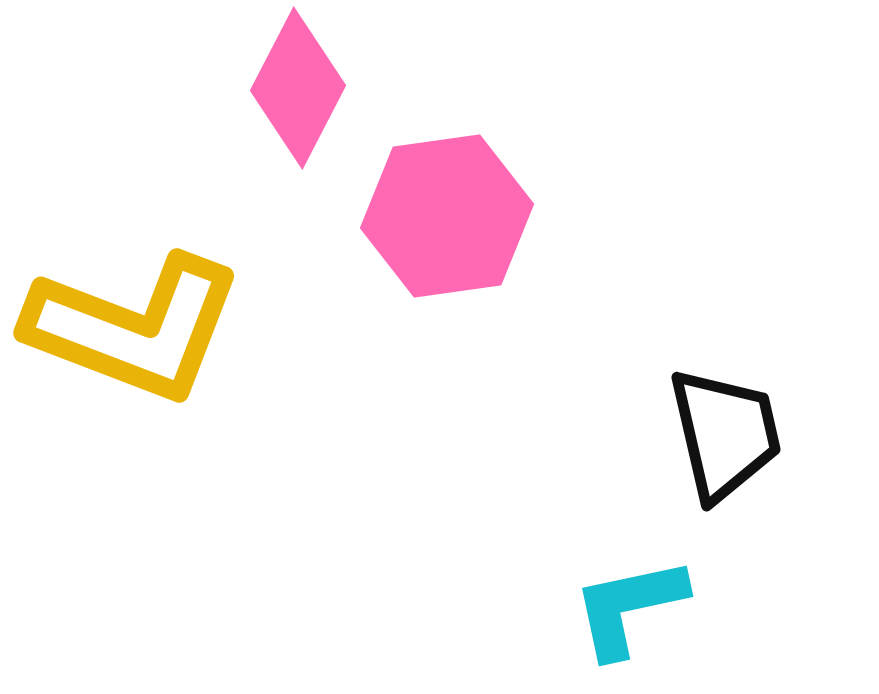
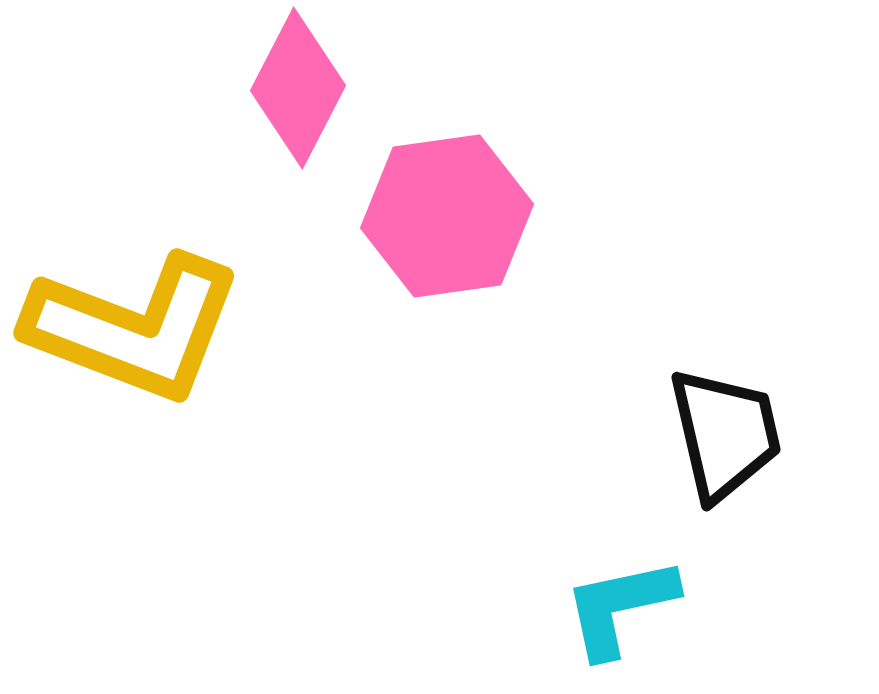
cyan L-shape: moved 9 px left
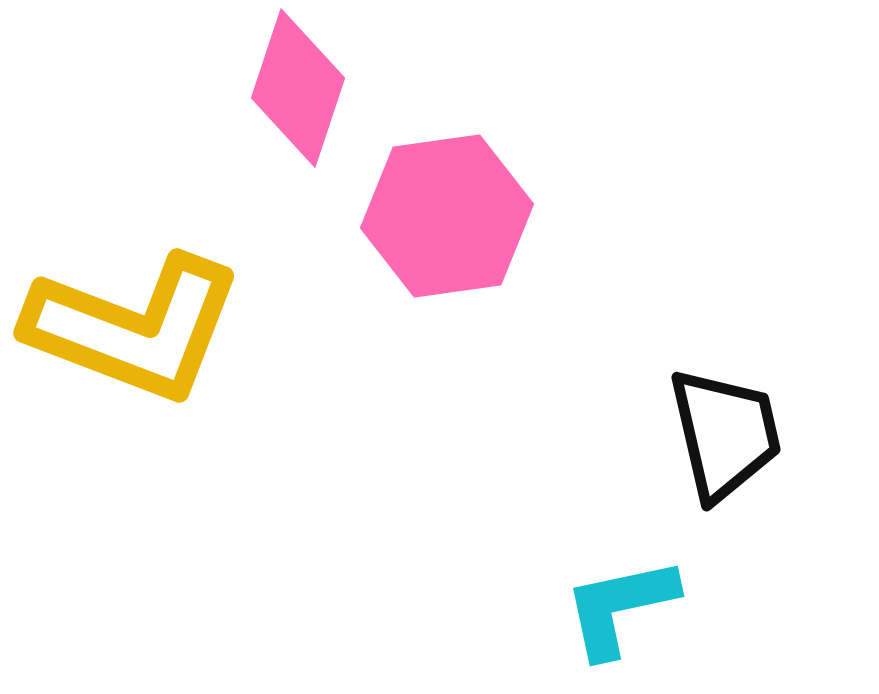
pink diamond: rotated 9 degrees counterclockwise
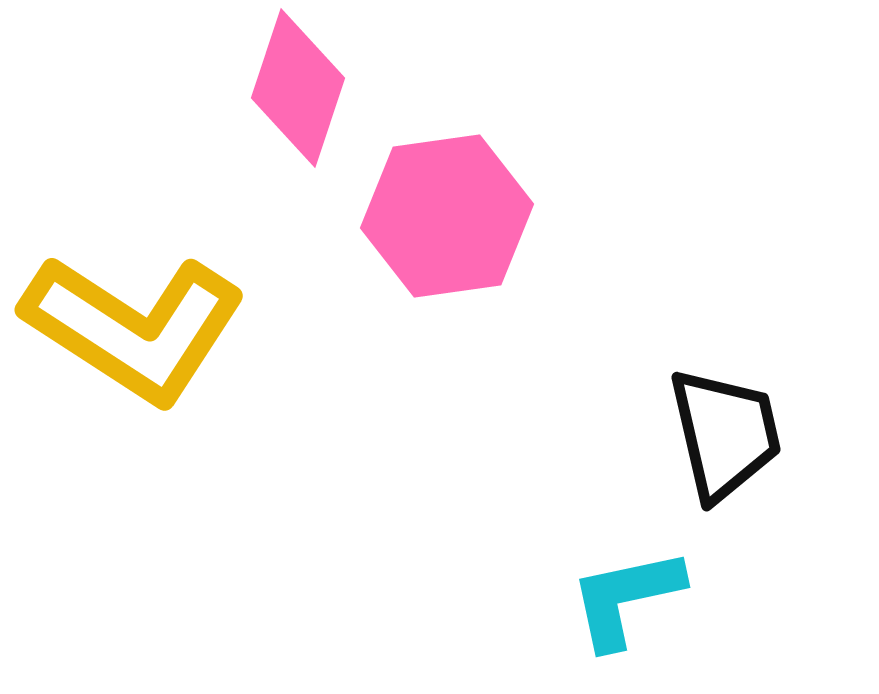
yellow L-shape: rotated 12 degrees clockwise
cyan L-shape: moved 6 px right, 9 px up
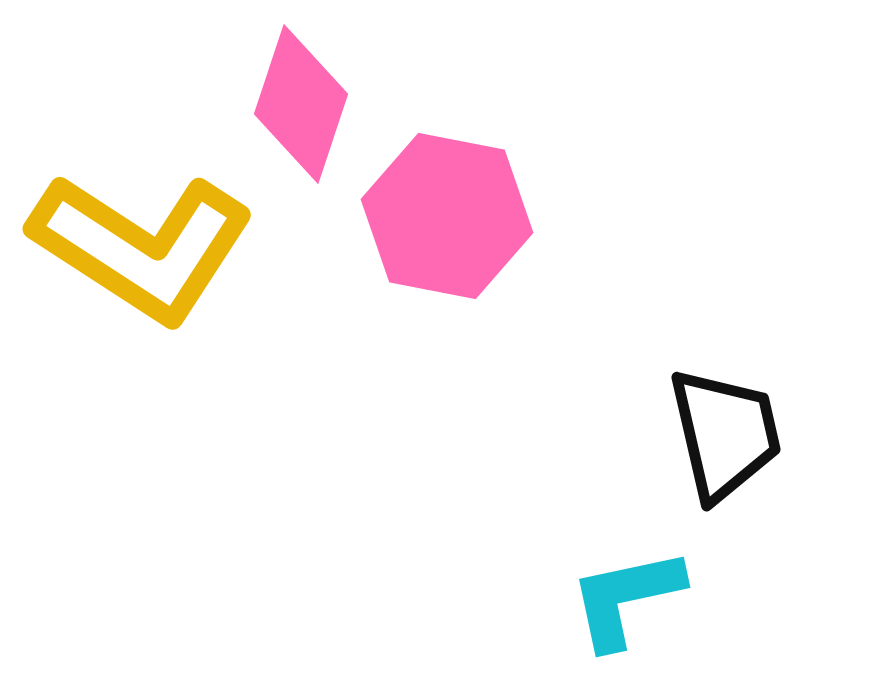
pink diamond: moved 3 px right, 16 px down
pink hexagon: rotated 19 degrees clockwise
yellow L-shape: moved 8 px right, 81 px up
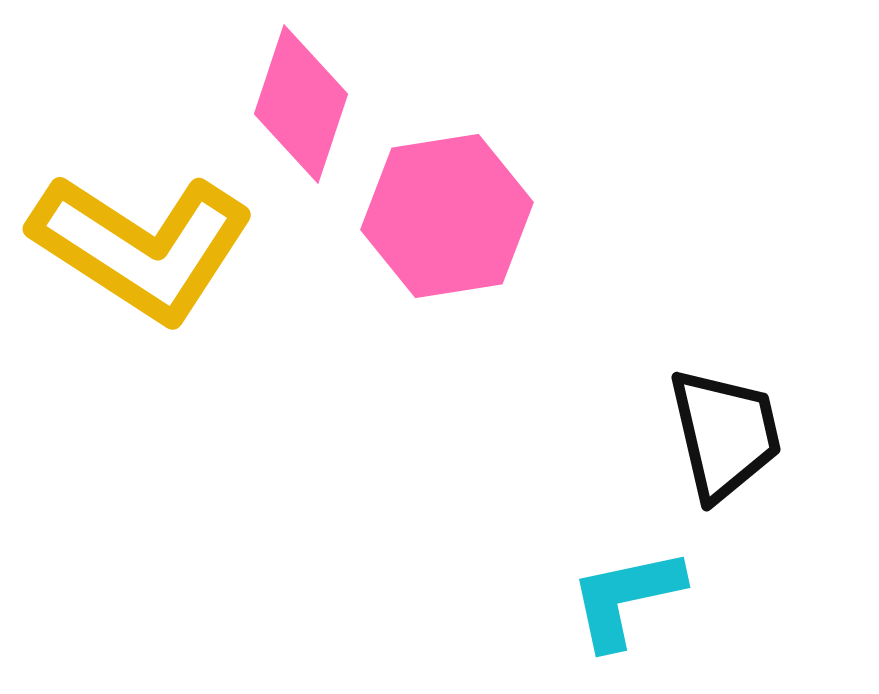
pink hexagon: rotated 20 degrees counterclockwise
